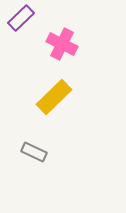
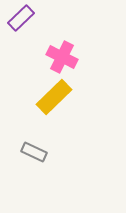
pink cross: moved 13 px down
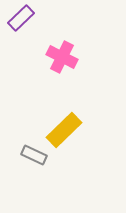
yellow rectangle: moved 10 px right, 33 px down
gray rectangle: moved 3 px down
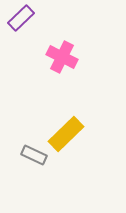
yellow rectangle: moved 2 px right, 4 px down
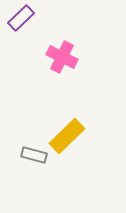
yellow rectangle: moved 1 px right, 2 px down
gray rectangle: rotated 10 degrees counterclockwise
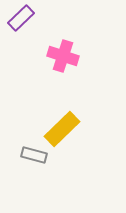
pink cross: moved 1 px right, 1 px up; rotated 8 degrees counterclockwise
yellow rectangle: moved 5 px left, 7 px up
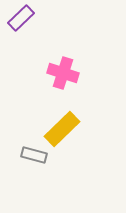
pink cross: moved 17 px down
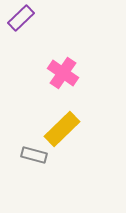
pink cross: rotated 16 degrees clockwise
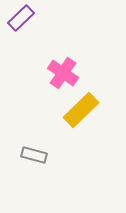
yellow rectangle: moved 19 px right, 19 px up
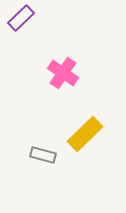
yellow rectangle: moved 4 px right, 24 px down
gray rectangle: moved 9 px right
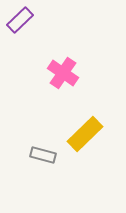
purple rectangle: moved 1 px left, 2 px down
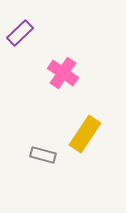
purple rectangle: moved 13 px down
yellow rectangle: rotated 12 degrees counterclockwise
